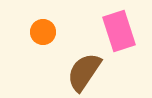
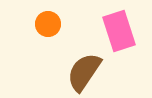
orange circle: moved 5 px right, 8 px up
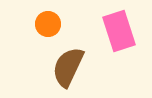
brown semicircle: moved 16 px left, 5 px up; rotated 9 degrees counterclockwise
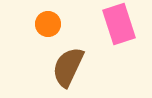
pink rectangle: moved 7 px up
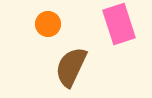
brown semicircle: moved 3 px right
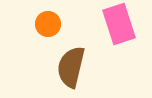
brown semicircle: rotated 12 degrees counterclockwise
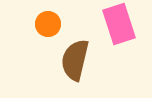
brown semicircle: moved 4 px right, 7 px up
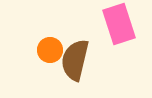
orange circle: moved 2 px right, 26 px down
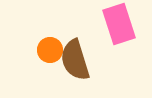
brown semicircle: rotated 30 degrees counterclockwise
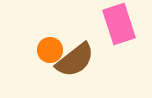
brown semicircle: rotated 111 degrees counterclockwise
